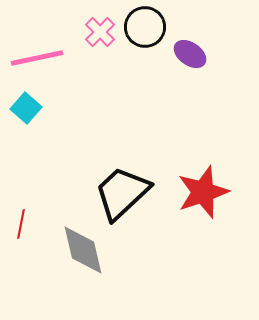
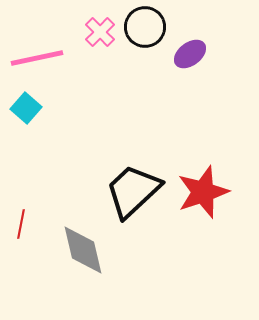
purple ellipse: rotated 72 degrees counterclockwise
black trapezoid: moved 11 px right, 2 px up
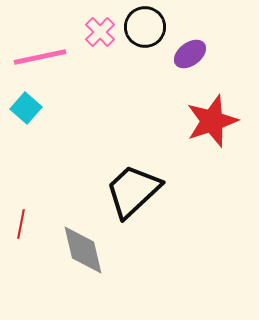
pink line: moved 3 px right, 1 px up
red star: moved 9 px right, 71 px up
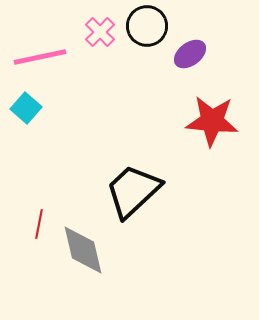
black circle: moved 2 px right, 1 px up
red star: rotated 24 degrees clockwise
red line: moved 18 px right
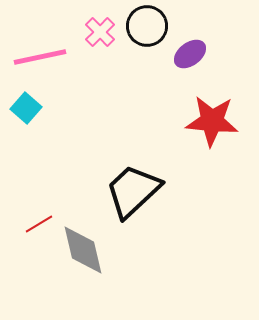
red line: rotated 48 degrees clockwise
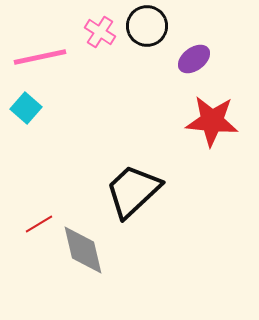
pink cross: rotated 12 degrees counterclockwise
purple ellipse: moved 4 px right, 5 px down
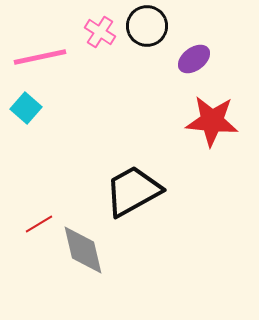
black trapezoid: rotated 14 degrees clockwise
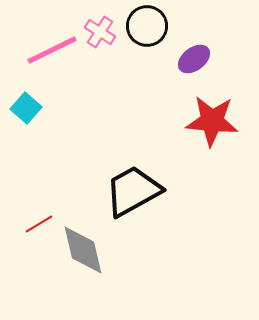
pink line: moved 12 px right, 7 px up; rotated 14 degrees counterclockwise
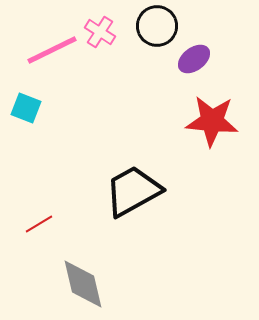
black circle: moved 10 px right
cyan square: rotated 20 degrees counterclockwise
gray diamond: moved 34 px down
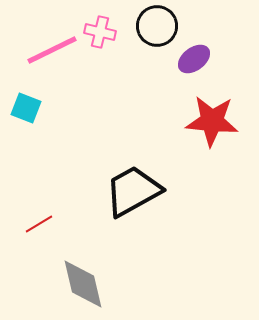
pink cross: rotated 20 degrees counterclockwise
